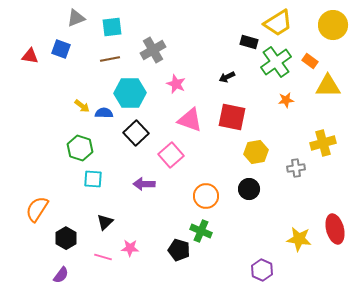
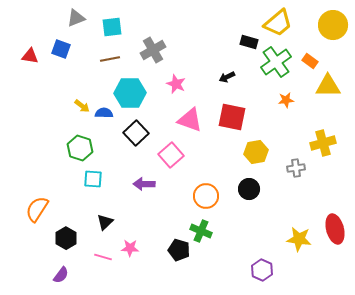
yellow trapezoid at (278, 23): rotated 8 degrees counterclockwise
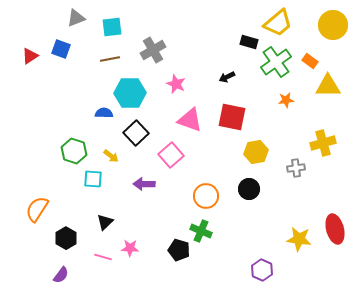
red triangle at (30, 56): rotated 42 degrees counterclockwise
yellow arrow at (82, 106): moved 29 px right, 50 px down
green hexagon at (80, 148): moved 6 px left, 3 px down
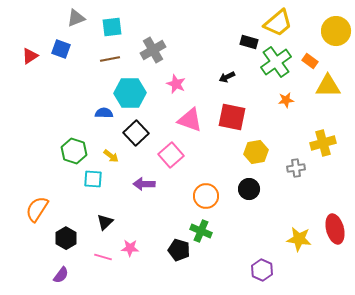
yellow circle at (333, 25): moved 3 px right, 6 px down
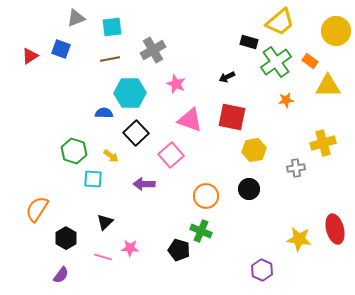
yellow trapezoid at (278, 23): moved 2 px right, 1 px up
yellow hexagon at (256, 152): moved 2 px left, 2 px up
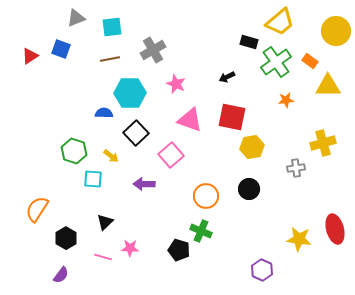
yellow hexagon at (254, 150): moved 2 px left, 3 px up
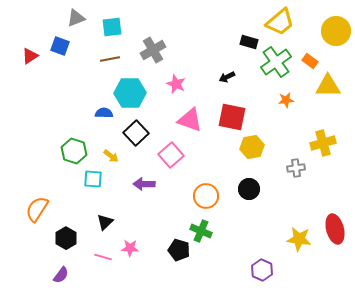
blue square at (61, 49): moved 1 px left, 3 px up
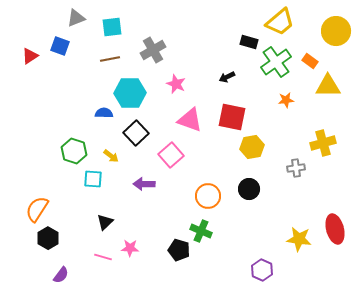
orange circle at (206, 196): moved 2 px right
black hexagon at (66, 238): moved 18 px left
